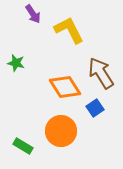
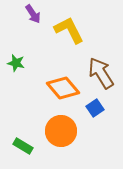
orange diamond: moved 2 px left, 1 px down; rotated 8 degrees counterclockwise
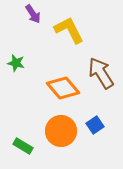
blue square: moved 17 px down
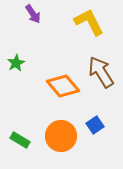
yellow L-shape: moved 20 px right, 8 px up
green star: rotated 30 degrees clockwise
brown arrow: moved 1 px up
orange diamond: moved 2 px up
orange circle: moved 5 px down
green rectangle: moved 3 px left, 6 px up
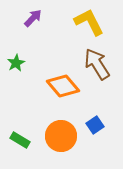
purple arrow: moved 4 px down; rotated 102 degrees counterclockwise
brown arrow: moved 4 px left, 8 px up
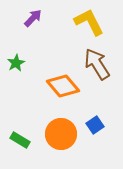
orange circle: moved 2 px up
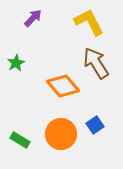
brown arrow: moved 1 px left, 1 px up
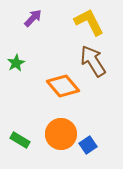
brown arrow: moved 3 px left, 2 px up
blue square: moved 7 px left, 20 px down
